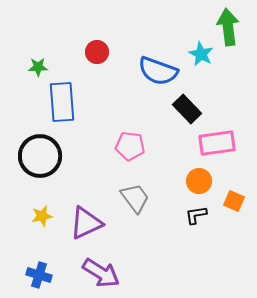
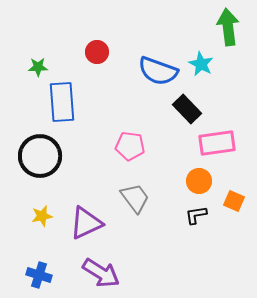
cyan star: moved 10 px down
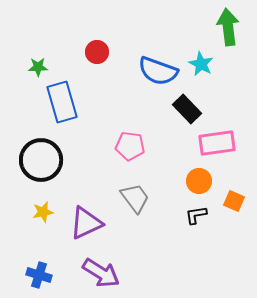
blue rectangle: rotated 12 degrees counterclockwise
black circle: moved 1 px right, 4 px down
yellow star: moved 1 px right, 4 px up
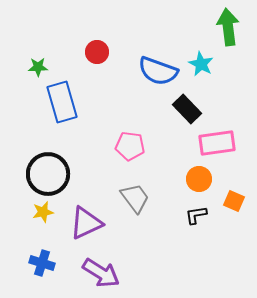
black circle: moved 7 px right, 14 px down
orange circle: moved 2 px up
blue cross: moved 3 px right, 12 px up
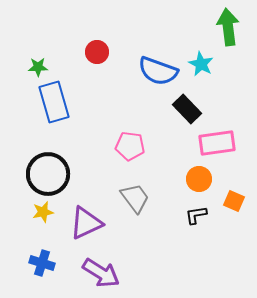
blue rectangle: moved 8 px left
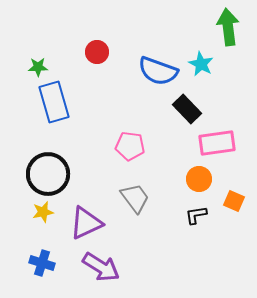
purple arrow: moved 6 px up
